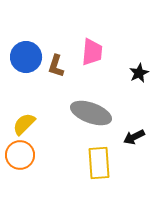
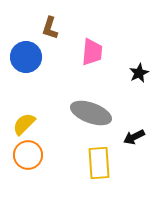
brown L-shape: moved 6 px left, 38 px up
orange circle: moved 8 px right
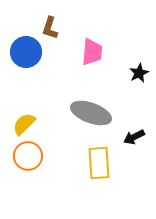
blue circle: moved 5 px up
orange circle: moved 1 px down
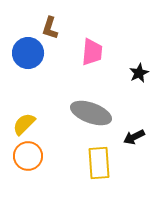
blue circle: moved 2 px right, 1 px down
